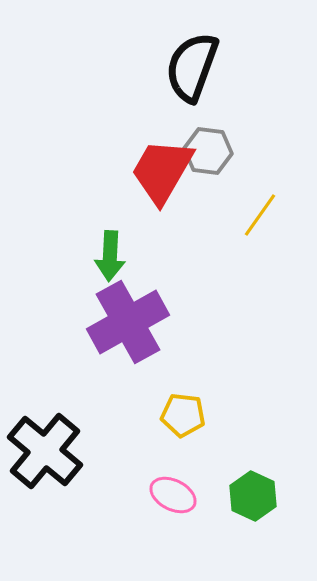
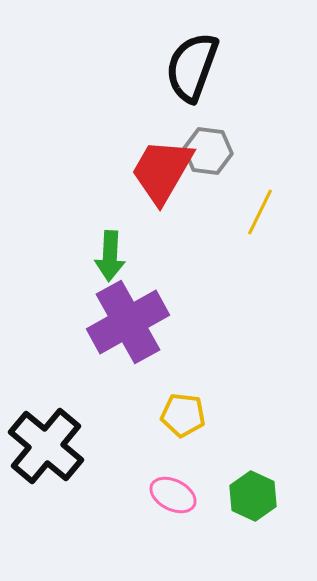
yellow line: moved 3 px up; rotated 9 degrees counterclockwise
black cross: moved 1 px right, 5 px up
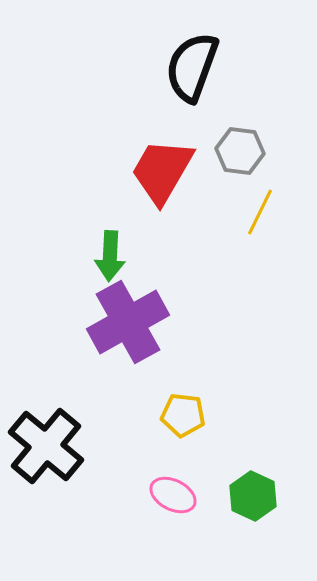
gray hexagon: moved 32 px right
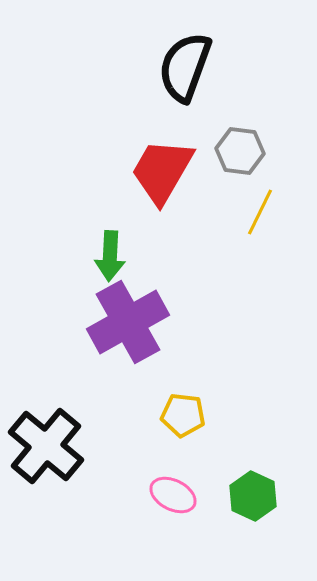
black semicircle: moved 7 px left
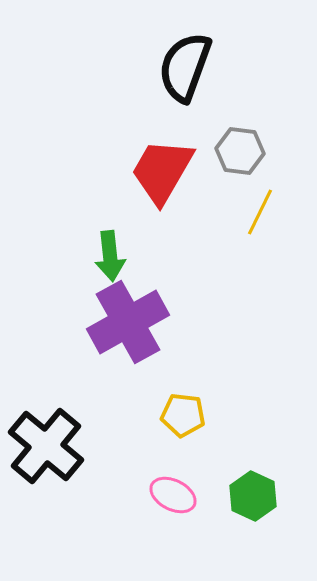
green arrow: rotated 9 degrees counterclockwise
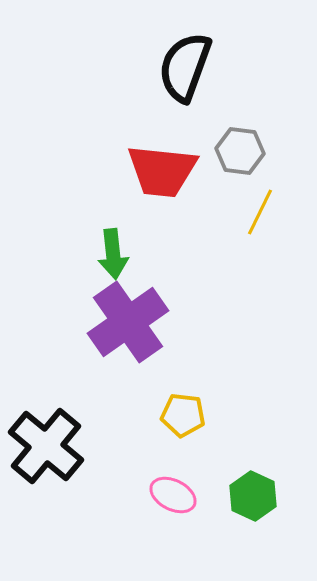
red trapezoid: rotated 114 degrees counterclockwise
green arrow: moved 3 px right, 2 px up
purple cross: rotated 6 degrees counterclockwise
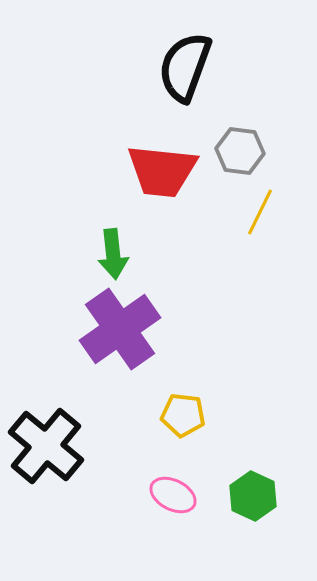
purple cross: moved 8 px left, 7 px down
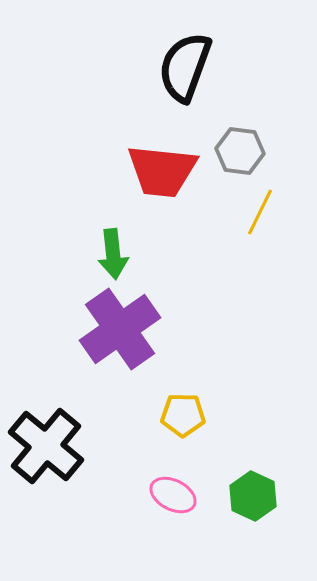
yellow pentagon: rotated 6 degrees counterclockwise
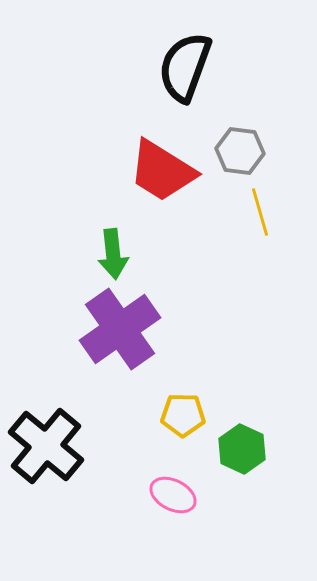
red trapezoid: rotated 26 degrees clockwise
yellow line: rotated 42 degrees counterclockwise
green hexagon: moved 11 px left, 47 px up
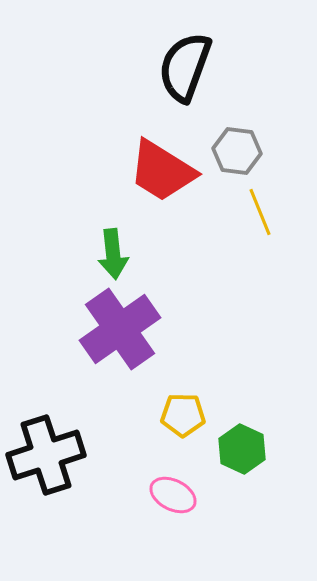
gray hexagon: moved 3 px left
yellow line: rotated 6 degrees counterclockwise
black cross: moved 9 px down; rotated 32 degrees clockwise
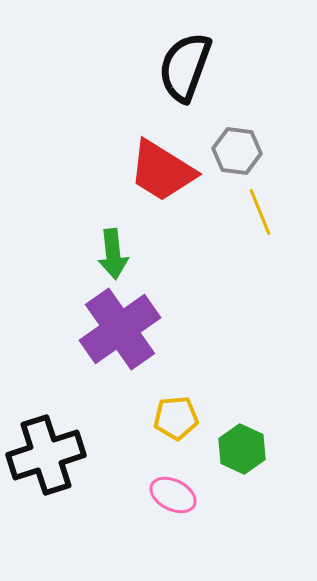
yellow pentagon: moved 7 px left, 3 px down; rotated 6 degrees counterclockwise
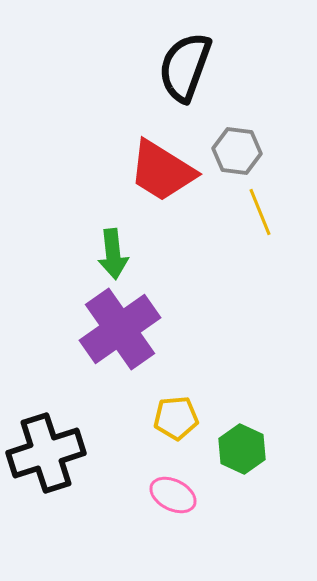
black cross: moved 2 px up
